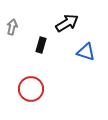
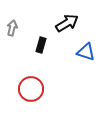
gray arrow: moved 1 px down
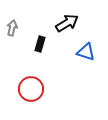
black rectangle: moved 1 px left, 1 px up
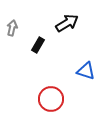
black rectangle: moved 2 px left, 1 px down; rotated 14 degrees clockwise
blue triangle: moved 19 px down
red circle: moved 20 px right, 10 px down
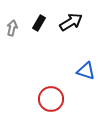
black arrow: moved 4 px right, 1 px up
black rectangle: moved 1 px right, 22 px up
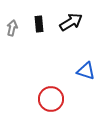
black rectangle: moved 1 px down; rotated 35 degrees counterclockwise
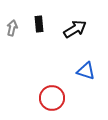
black arrow: moved 4 px right, 7 px down
red circle: moved 1 px right, 1 px up
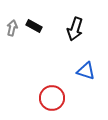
black rectangle: moved 5 px left, 2 px down; rotated 56 degrees counterclockwise
black arrow: rotated 140 degrees clockwise
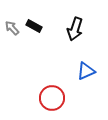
gray arrow: rotated 56 degrees counterclockwise
blue triangle: rotated 42 degrees counterclockwise
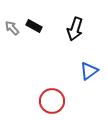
blue triangle: moved 3 px right; rotated 12 degrees counterclockwise
red circle: moved 3 px down
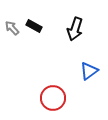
red circle: moved 1 px right, 3 px up
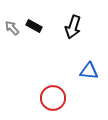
black arrow: moved 2 px left, 2 px up
blue triangle: rotated 42 degrees clockwise
